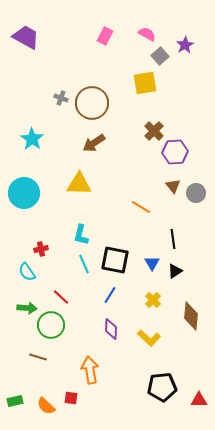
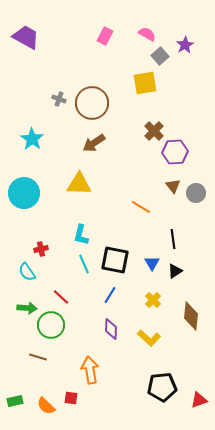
gray cross: moved 2 px left, 1 px down
red triangle: rotated 18 degrees counterclockwise
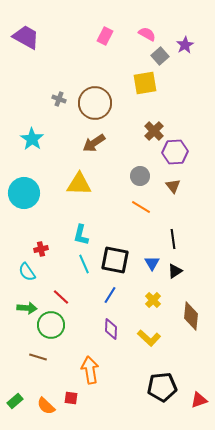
brown circle: moved 3 px right
gray circle: moved 56 px left, 17 px up
green rectangle: rotated 28 degrees counterclockwise
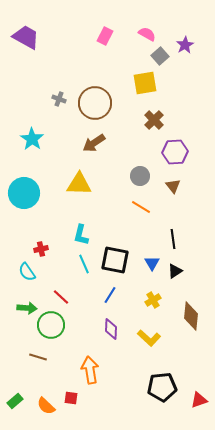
brown cross: moved 11 px up
yellow cross: rotated 14 degrees clockwise
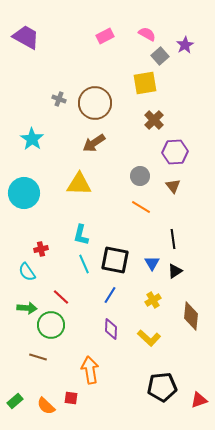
pink rectangle: rotated 36 degrees clockwise
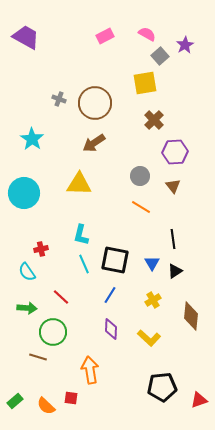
green circle: moved 2 px right, 7 px down
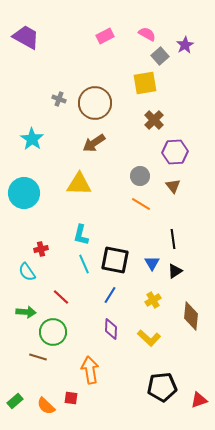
orange line: moved 3 px up
green arrow: moved 1 px left, 4 px down
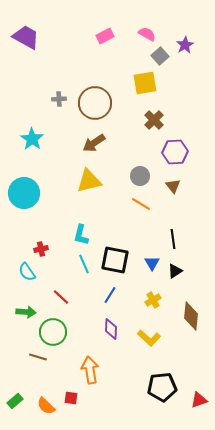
gray cross: rotated 24 degrees counterclockwise
yellow triangle: moved 10 px right, 3 px up; rotated 16 degrees counterclockwise
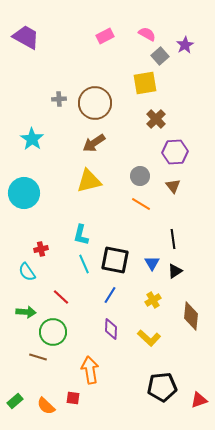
brown cross: moved 2 px right, 1 px up
red square: moved 2 px right
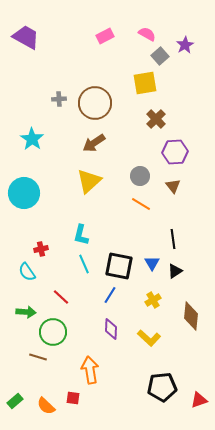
yellow triangle: rotated 28 degrees counterclockwise
black square: moved 4 px right, 6 px down
